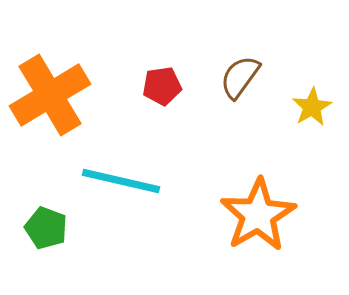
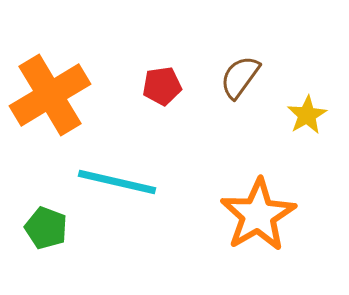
yellow star: moved 5 px left, 8 px down
cyan line: moved 4 px left, 1 px down
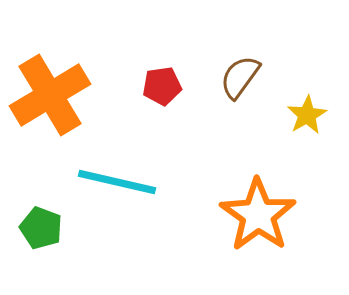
orange star: rotated 6 degrees counterclockwise
green pentagon: moved 5 px left
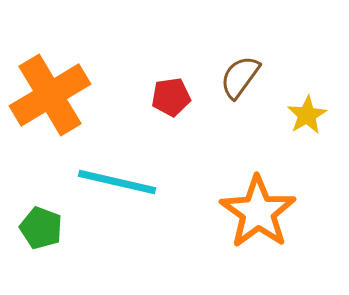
red pentagon: moved 9 px right, 11 px down
orange star: moved 3 px up
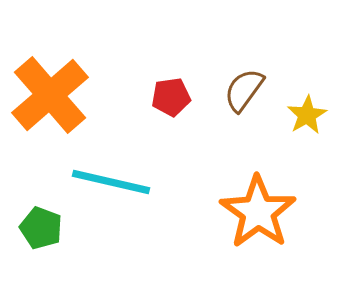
brown semicircle: moved 4 px right, 13 px down
orange cross: rotated 10 degrees counterclockwise
cyan line: moved 6 px left
